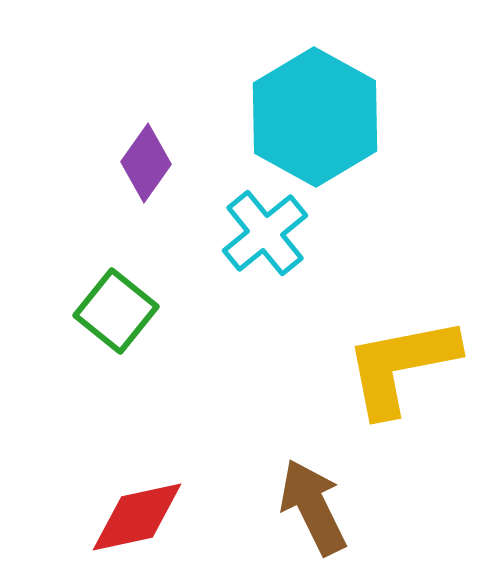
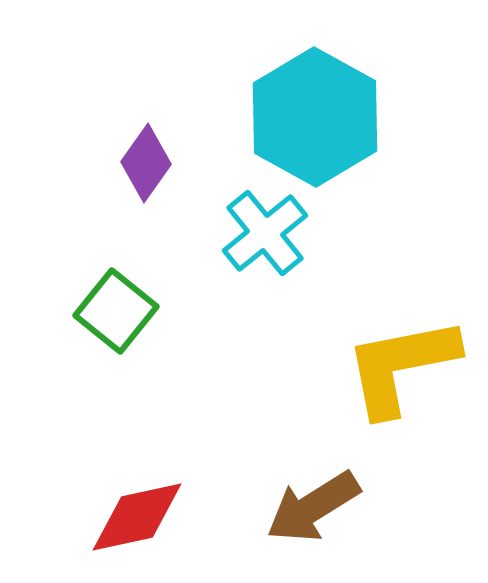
brown arrow: rotated 96 degrees counterclockwise
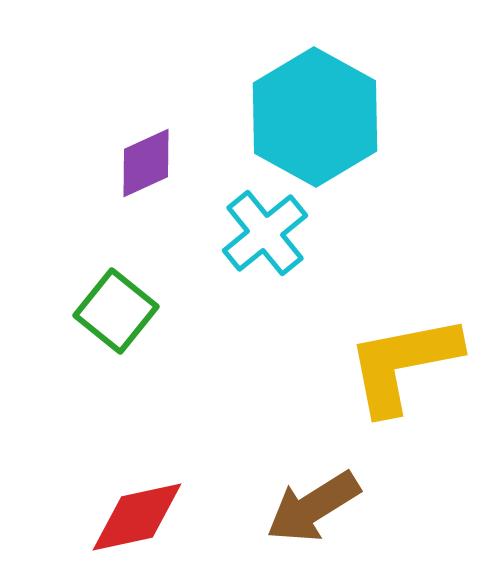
purple diamond: rotated 30 degrees clockwise
yellow L-shape: moved 2 px right, 2 px up
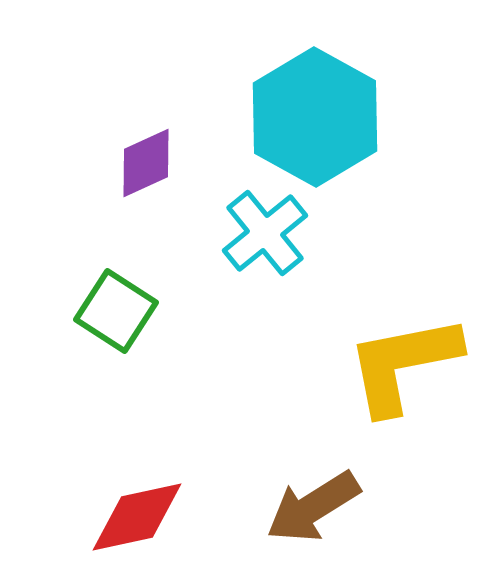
green square: rotated 6 degrees counterclockwise
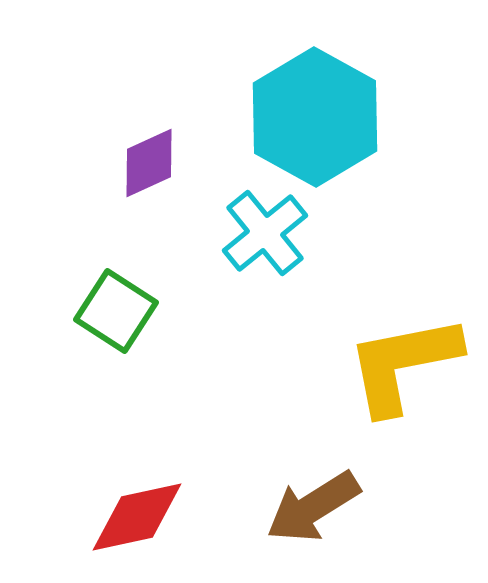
purple diamond: moved 3 px right
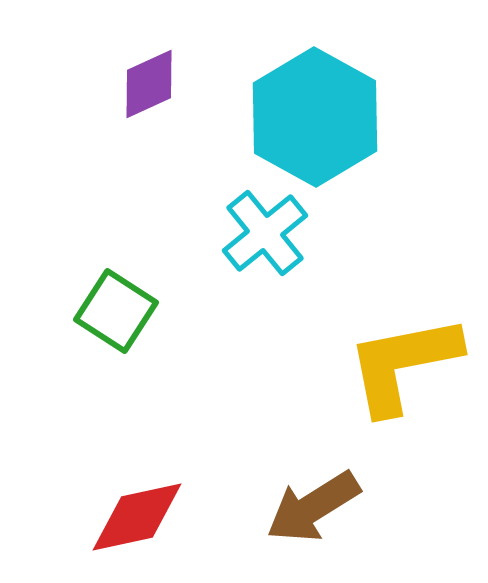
purple diamond: moved 79 px up
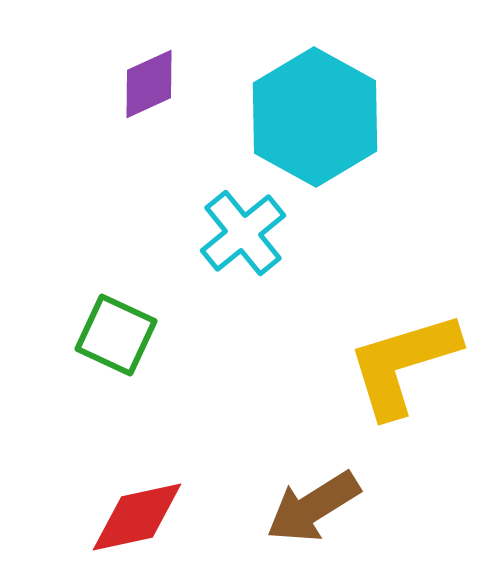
cyan cross: moved 22 px left
green square: moved 24 px down; rotated 8 degrees counterclockwise
yellow L-shape: rotated 6 degrees counterclockwise
